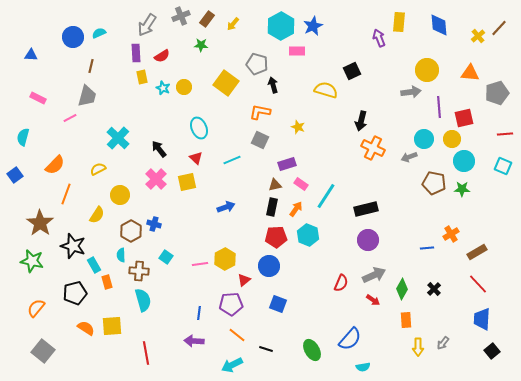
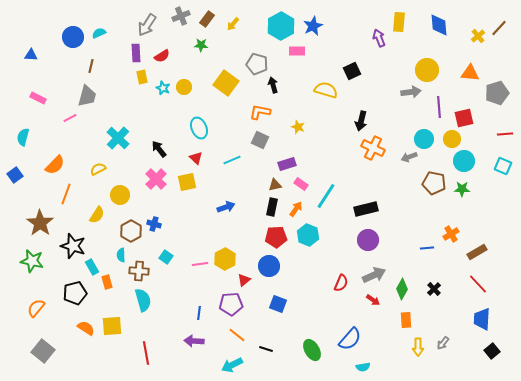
cyan rectangle at (94, 265): moved 2 px left, 2 px down
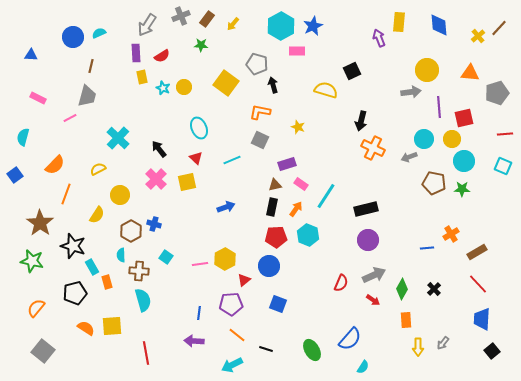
cyan semicircle at (363, 367): rotated 48 degrees counterclockwise
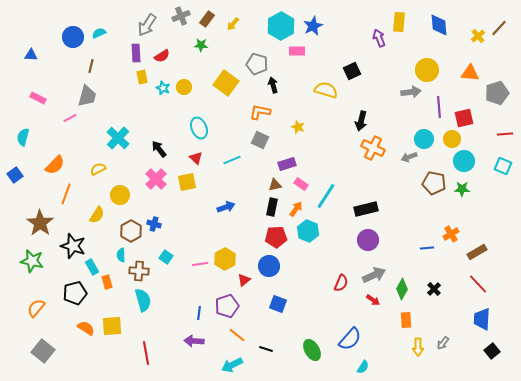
cyan hexagon at (308, 235): moved 4 px up
purple pentagon at (231, 304): moved 4 px left, 2 px down; rotated 15 degrees counterclockwise
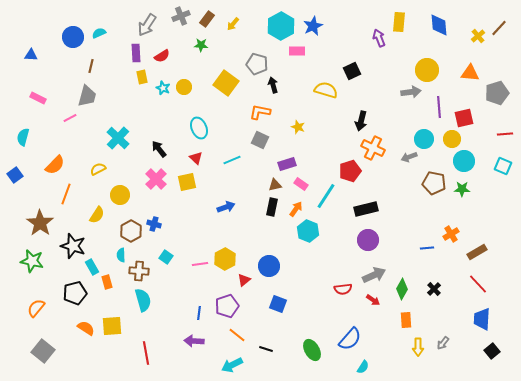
red pentagon at (276, 237): moved 74 px right, 66 px up; rotated 15 degrees counterclockwise
red semicircle at (341, 283): moved 2 px right, 6 px down; rotated 60 degrees clockwise
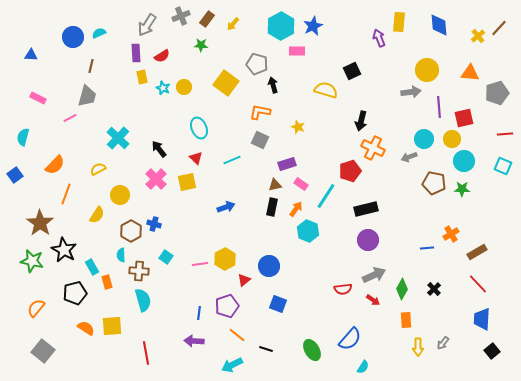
black star at (73, 246): moved 9 px left, 4 px down; rotated 10 degrees clockwise
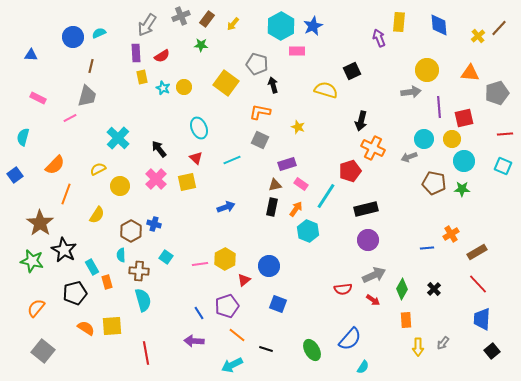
yellow circle at (120, 195): moved 9 px up
blue line at (199, 313): rotated 40 degrees counterclockwise
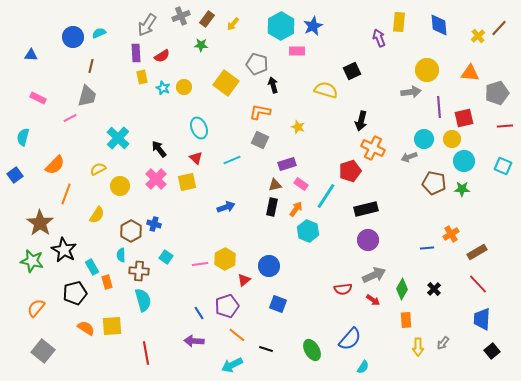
red line at (505, 134): moved 8 px up
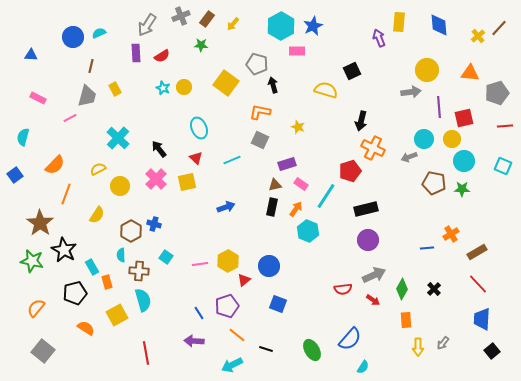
yellow rectangle at (142, 77): moved 27 px left, 12 px down; rotated 16 degrees counterclockwise
yellow hexagon at (225, 259): moved 3 px right, 2 px down
yellow square at (112, 326): moved 5 px right, 11 px up; rotated 25 degrees counterclockwise
